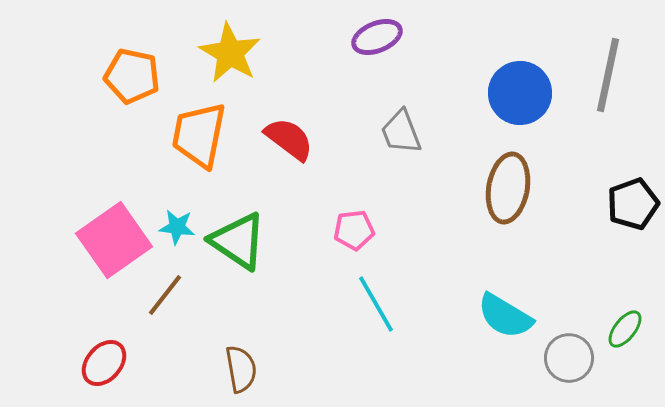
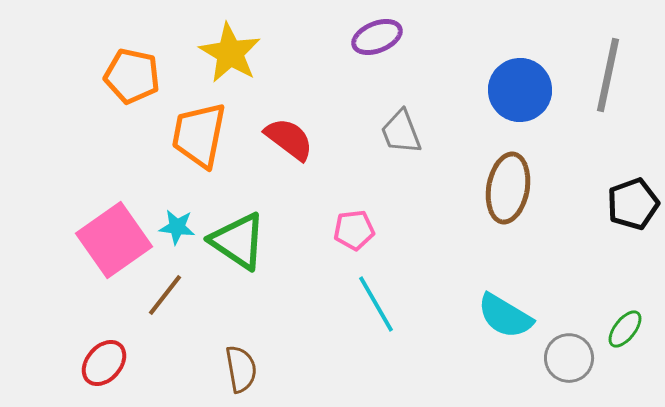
blue circle: moved 3 px up
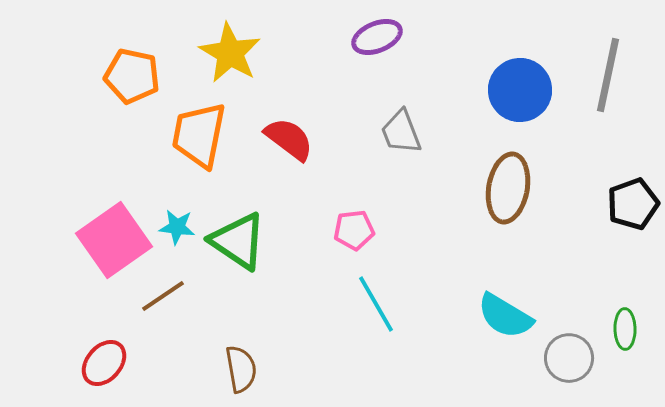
brown line: moved 2 px left, 1 px down; rotated 18 degrees clockwise
green ellipse: rotated 39 degrees counterclockwise
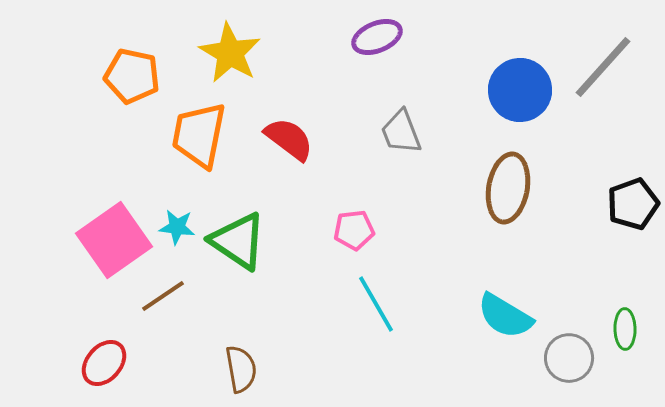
gray line: moved 5 px left, 8 px up; rotated 30 degrees clockwise
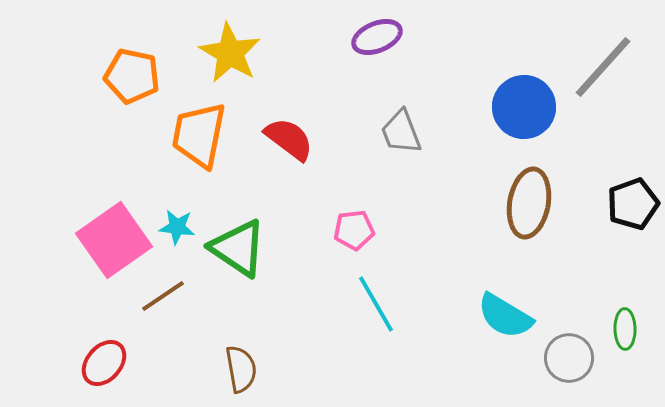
blue circle: moved 4 px right, 17 px down
brown ellipse: moved 21 px right, 15 px down
green triangle: moved 7 px down
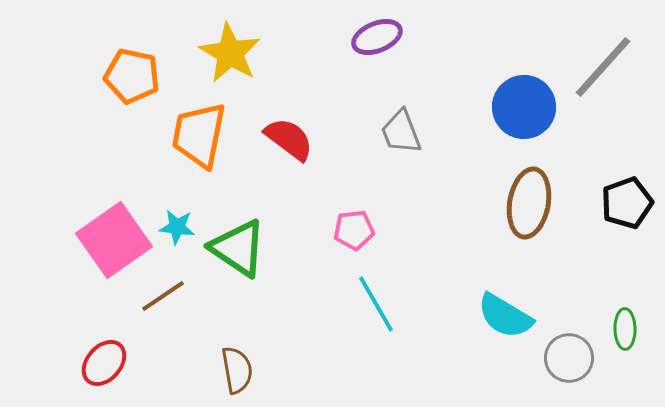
black pentagon: moved 6 px left, 1 px up
brown semicircle: moved 4 px left, 1 px down
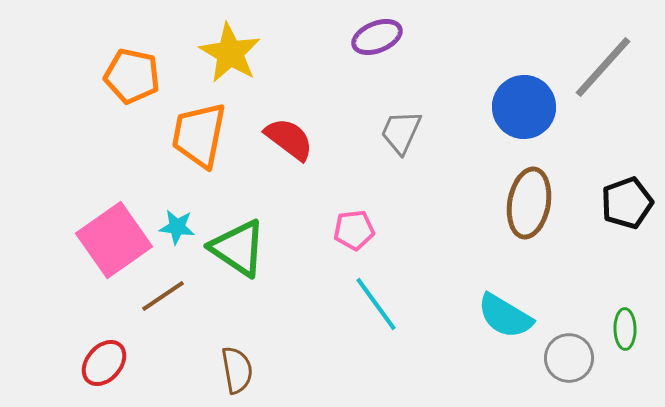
gray trapezoid: rotated 45 degrees clockwise
cyan line: rotated 6 degrees counterclockwise
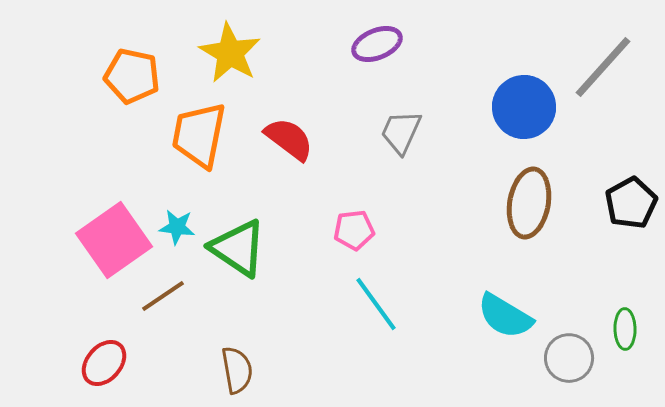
purple ellipse: moved 7 px down
black pentagon: moved 4 px right; rotated 9 degrees counterclockwise
